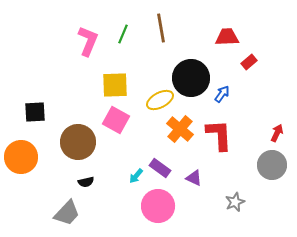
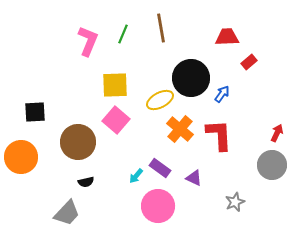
pink square: rotated 12 degrees clockwise
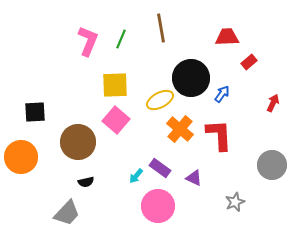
green line: moved 2 px left, 5 px down
red arrow: moved 4 px left, 30 px up
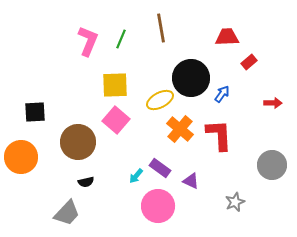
red arrow: rotated 66 degrees clockwise
purple triangle: moved 3 px left, 3 px down
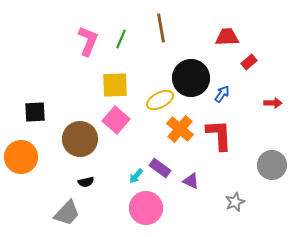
brown circle: moved 2 px right, 3 px up
pink circle: moved 12 px left, 2 px down
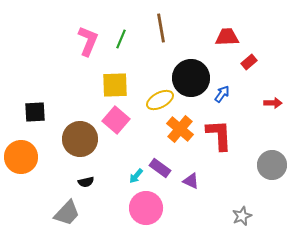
gray star: moved 7 px right, 14 px down
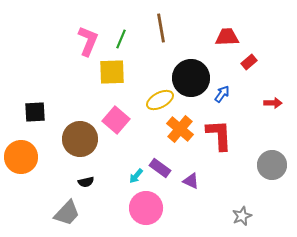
yellow square: moved 3 px left, 13 px up
